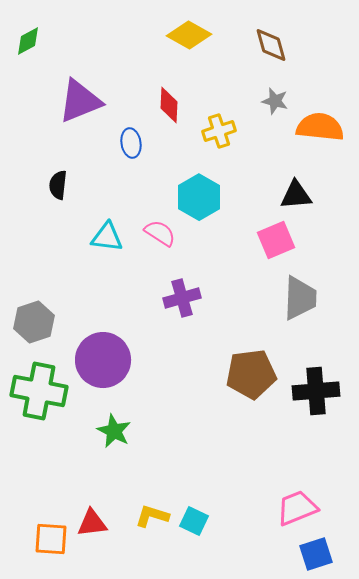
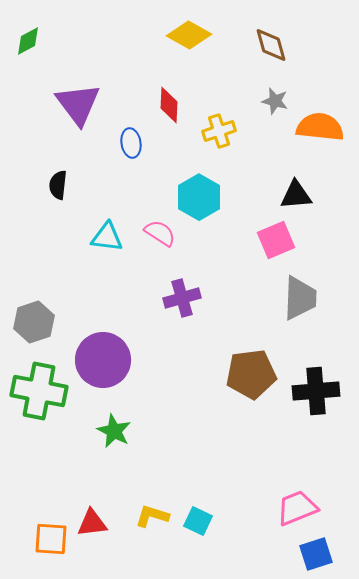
purple triangle: moved 2 px left, 3 px down; rotated 45 degrees counterclockwise
cyan square: moved 4 px right
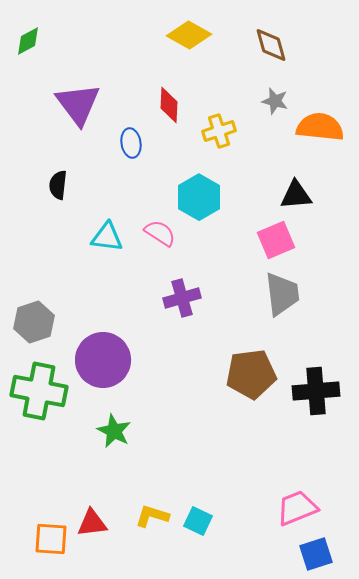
gray trapezoid: moved 18 px left, 4 px up; rotated 9 degrees counterclockwise
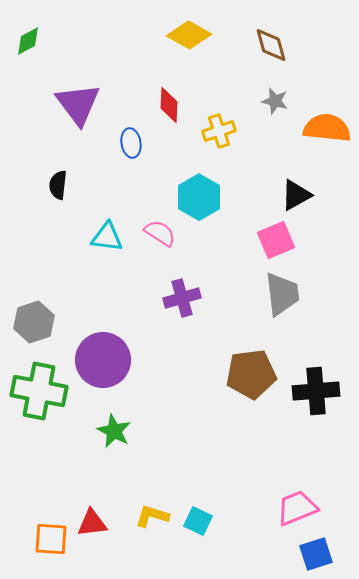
orange semicircle: moved 7 px right, 1 px down
black triangle: rotated 24 degrees counterclockwise
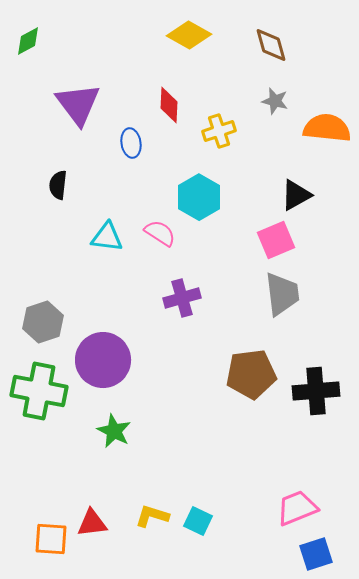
gray hexagon: moved 9 px right
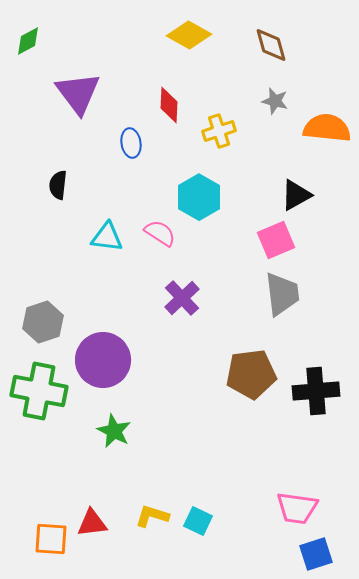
purple triangle: moved 11 px up
purple cross: rotated 27 degrees counterclockwise
pink trapezoid: rotated 150 degrees counterclockwise
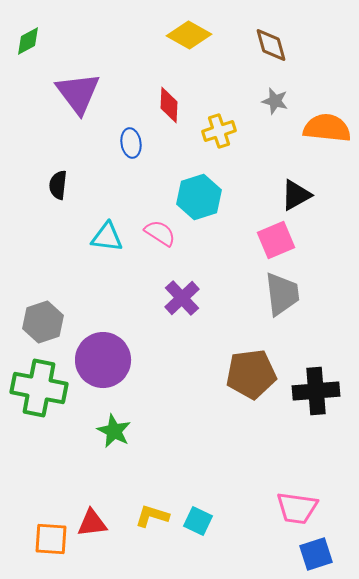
cyan hexagon: rotated 12 degrees clockwise
green cross: moved 3 px up
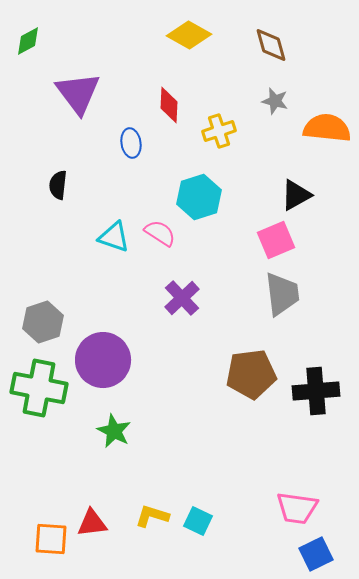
cyan triangle: moved 7 px right; rotated 12 degrees clockwise
blue square: rotated 8 degrees counterclockwise
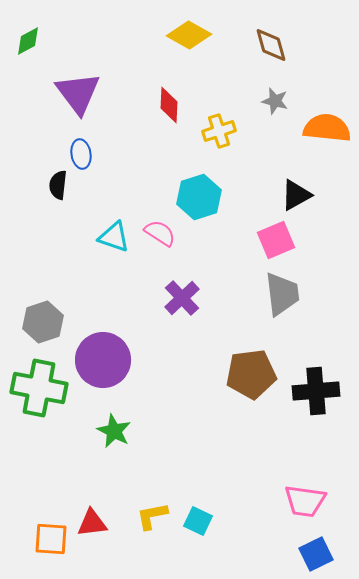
blue ellipse: moved 50 px left, 11 px down
pink trapezoid: moved 8 px right, 7 px up
yellow L-shape: rotated 28 degrees counterclockwise
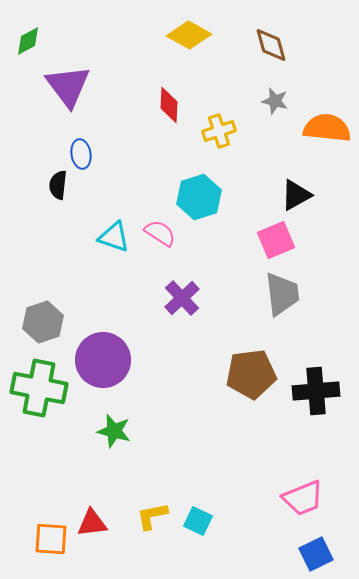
purple triangle: moved 10 px left, 7 px up
green star: rotated 12 degrees counterclockwise
pink trapezoid: moved 2 px left, 3 px up; rotated 30 degrees counterclockwise
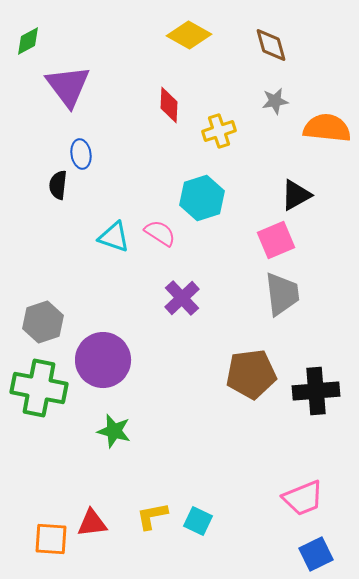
gray star: rotated 24 degrees counterclockwise
cyan hexagon: moved 3 px right, 1 px down
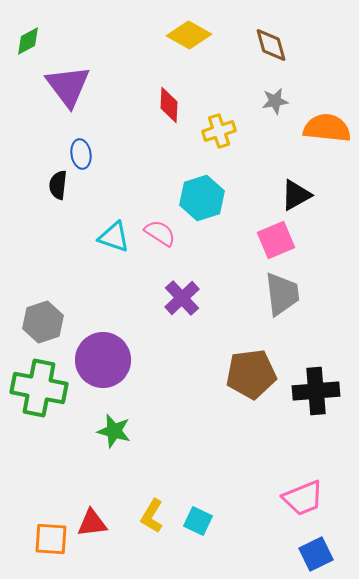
yellow L-shape: rotated 48 degrees counterclockwise
